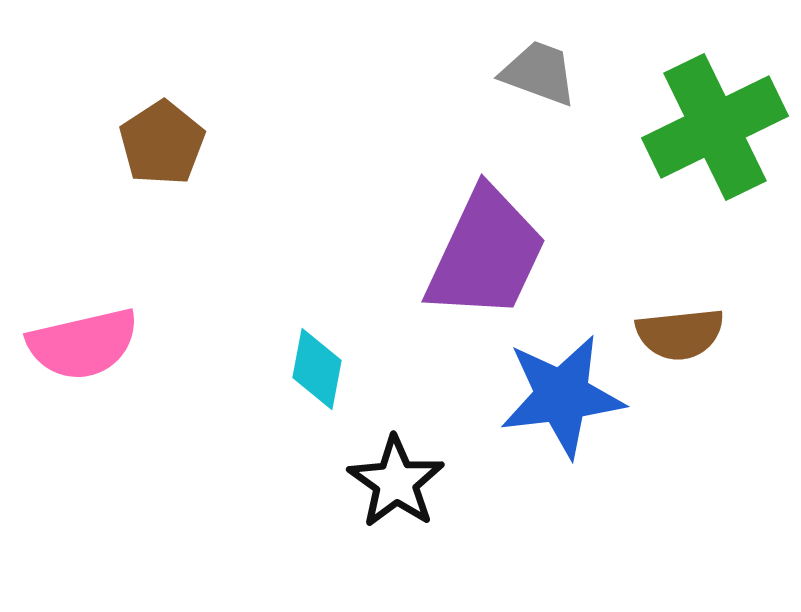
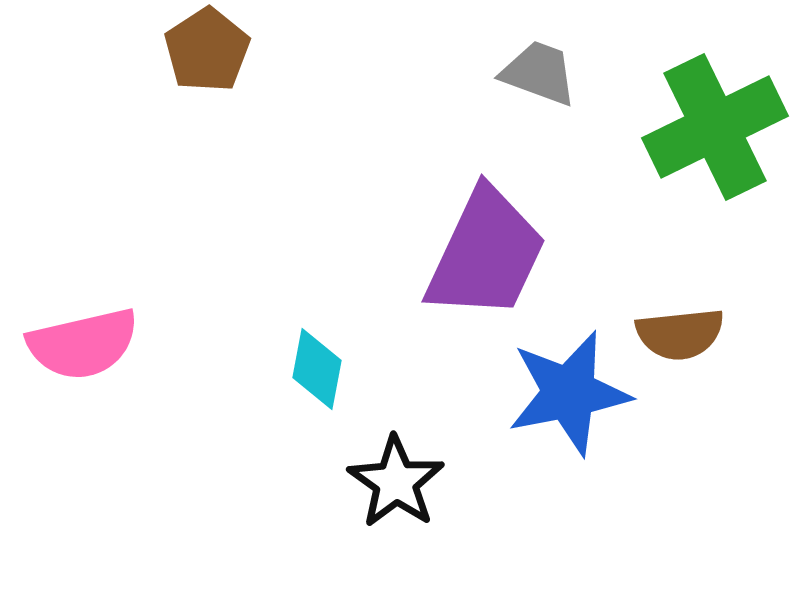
brown pentagon: moved 45 px right, 93 px up
blue star: moved 7 px right, 3 px up; rotated 4 degrees counterclockwise
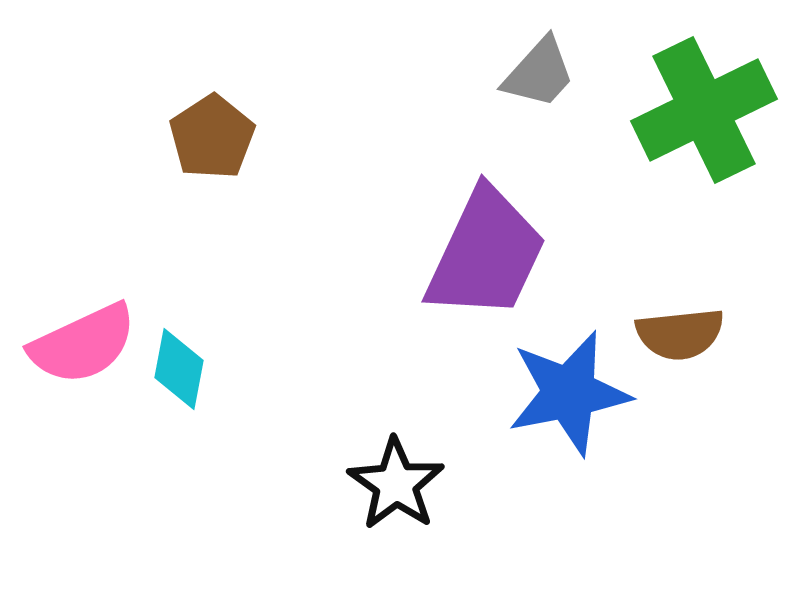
brown pentagon: moved 5 px right, 87 px down
gray trapezoid: rotated 112 degrees clockwise
green cross: moved 11 px left, 17 px up
pink semicircle: rotated 12 degrees counterclockwise
cyan diamond: moved 138 px left
black star: moved 2 px down
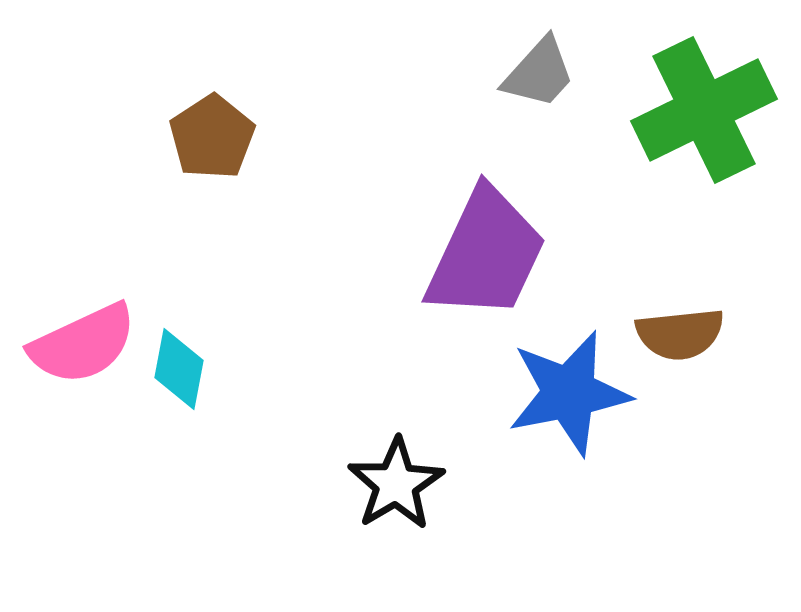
black star: rotated 6 degrees clockwise
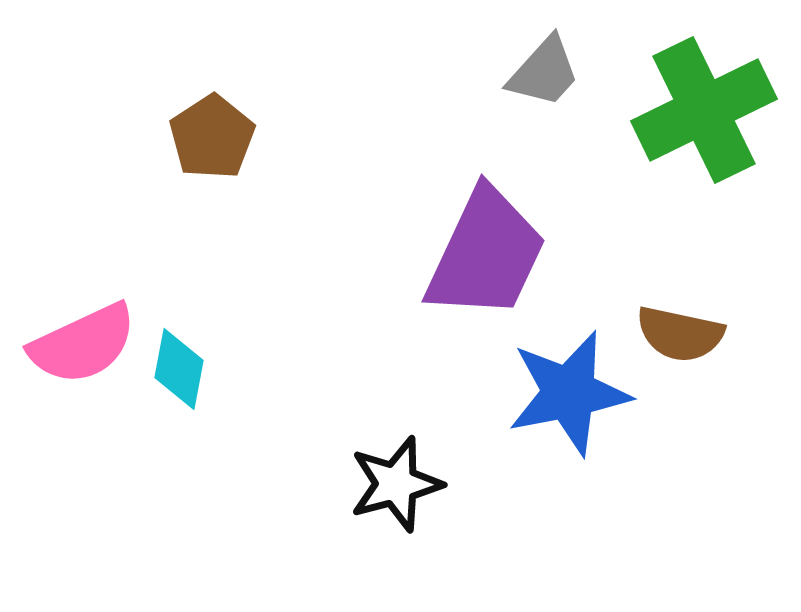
gray trapezoid: moved 5 px right, 1 px up
brown semicircle: rotated 18 degrees clockwise
black star: rotated 16 degrees clockwise
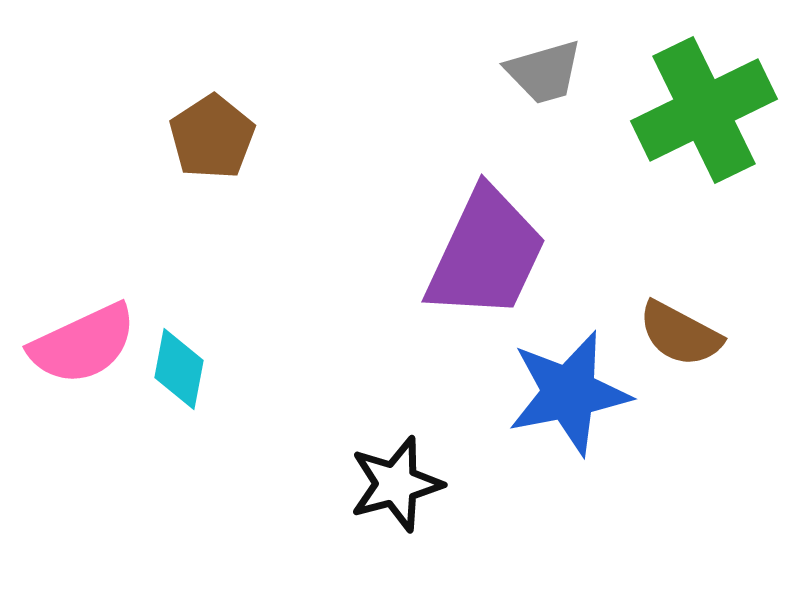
gray trapezoid: rotated 32 degrees clockwise
brown semicircle: rotated 16 degrees clockwise
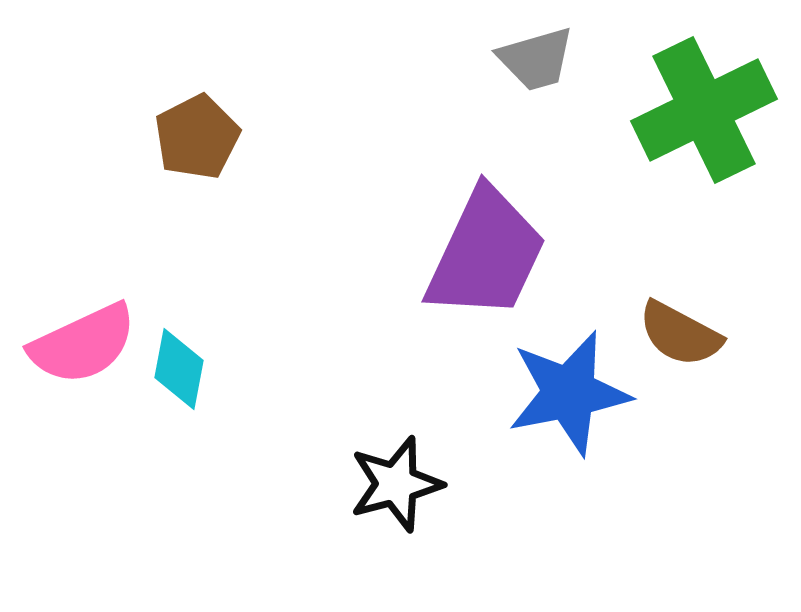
gray trapezoid: moved 8 px left, 13 px up
brown pentagon: moved 15 px left; rotated 6 degrees clockwise
